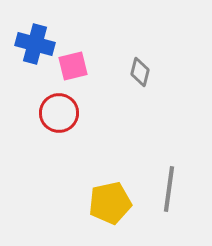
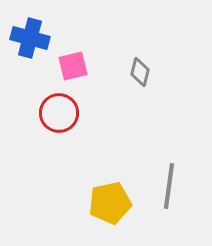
blue cross: moved 5 px left, 6 px up
gray line: moved 3 px up
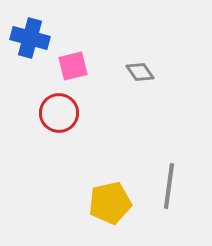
gray diamond: rotated 48 degrees counterclockwise
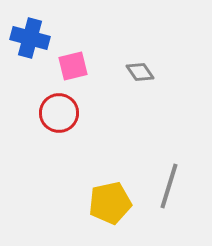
gray line: rotated 9 degrees clockwise
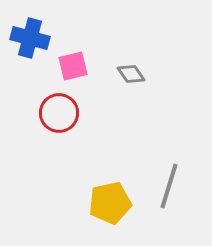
gray diamond: moved 9 px left, 2 px down
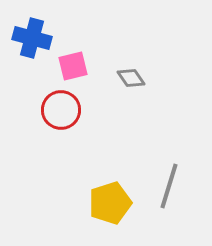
blue cross: moved 2 px right
gray diamond: moved 4 px down
red circle: moved 2 px right, 3 px up
yellow pentagon: rotated 6 degrees counterclockwise
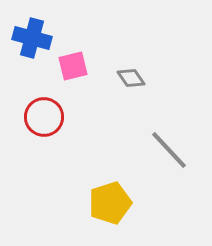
red circle: moved 17 px left, 7 px down
gray line: moved 36 px up; rotated 60 degrees counterclockwise
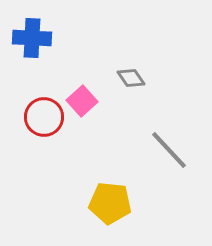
blue cross: rotated 12 degrees counterclockwise
pink square: moved 9 px right, 35 px down; rotated 28 degrees counterclockwise
yellow pentagon: rotated 24 degrees clockwise
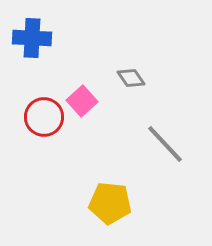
gray line: moved 4 px left, 6 px up
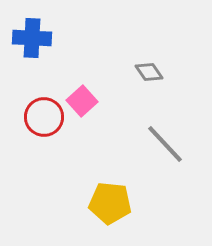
gray diamond: moved 18 px right, 6 px up
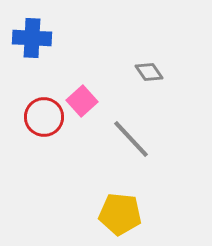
gray line: moved 34 px left, 5 px up
yellow pentagon: moved 10 px right, 11 px down
